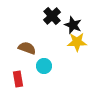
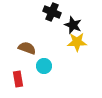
black cross: moved 4 px up; rotated 24 degrees counterclockwise
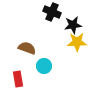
black star: rotated 30 degrees counterclockwise
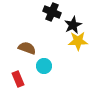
black star: rotated 18 degrees counterclockwise
yellow star: moved 1 px right, 1 px up
red rectangle: rotated 14 degrees counterclockwise
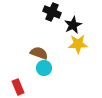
yellow star: moved 3 px down
brown semicircle: moved 12 px right, 5 px down
cyan circle: moved 2 px down
red rectangle: moved 8 px down
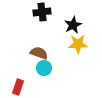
black cross: moved 10 px left; rotated 30 degrees counterclockwise
red rectangle: rotated 42 degrees clockwise
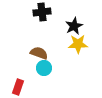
black star: moved 1 px right, 1 px down
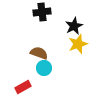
yellow star: rotated 18 degrees counterclockwise
red rectangle: moved 5 px right; rotated 42 degrees clockwise
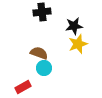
black star: rotated 18 degrees clockwise
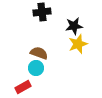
cyan circle: moved 8 px left
